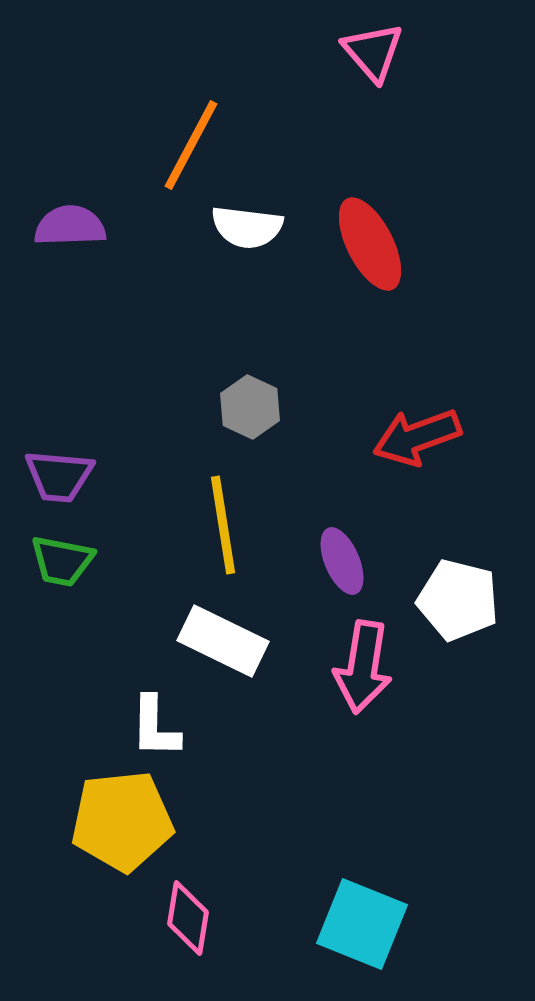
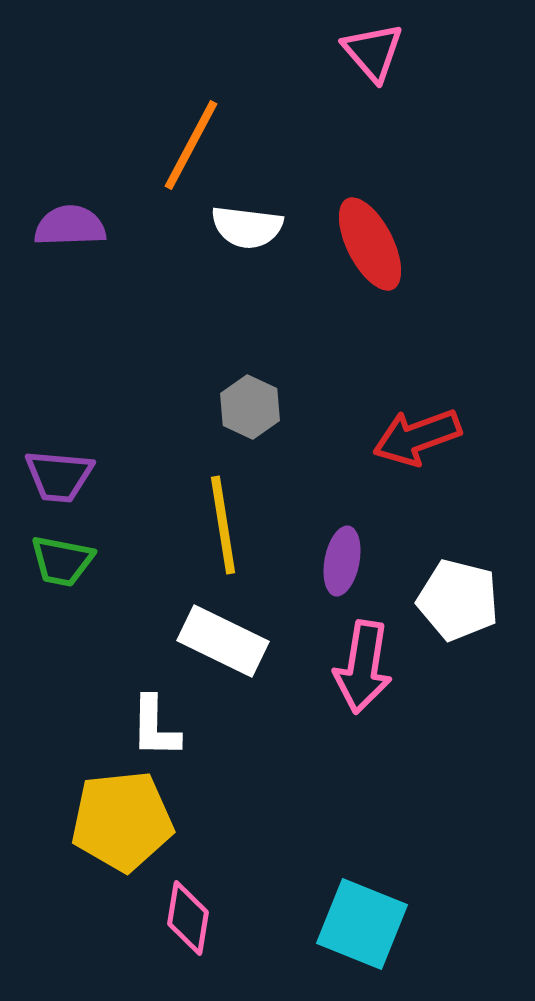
purple ellipse: rotated 34 degrees clockwise
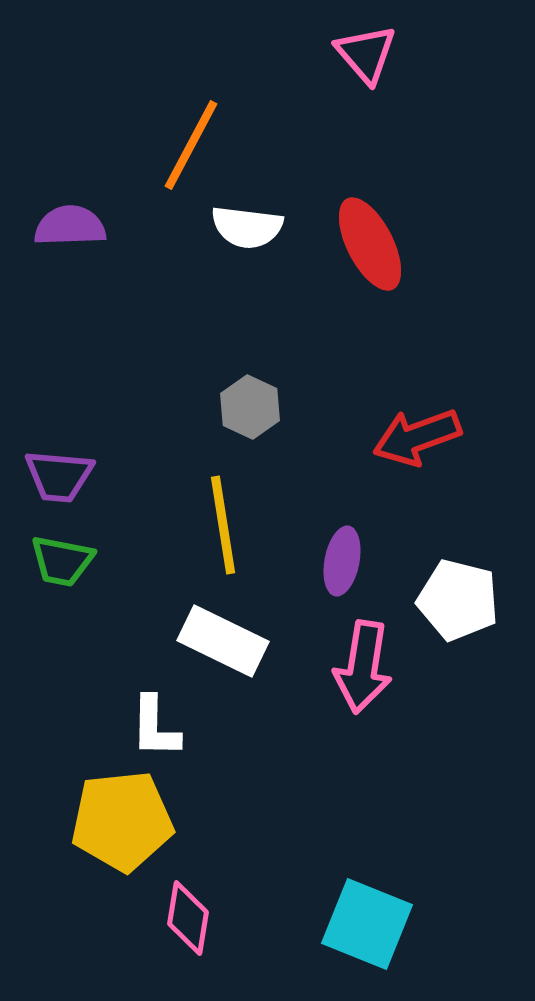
pink triangle: moved 7 px left, 2 px down
cyan square: moved 5 px right
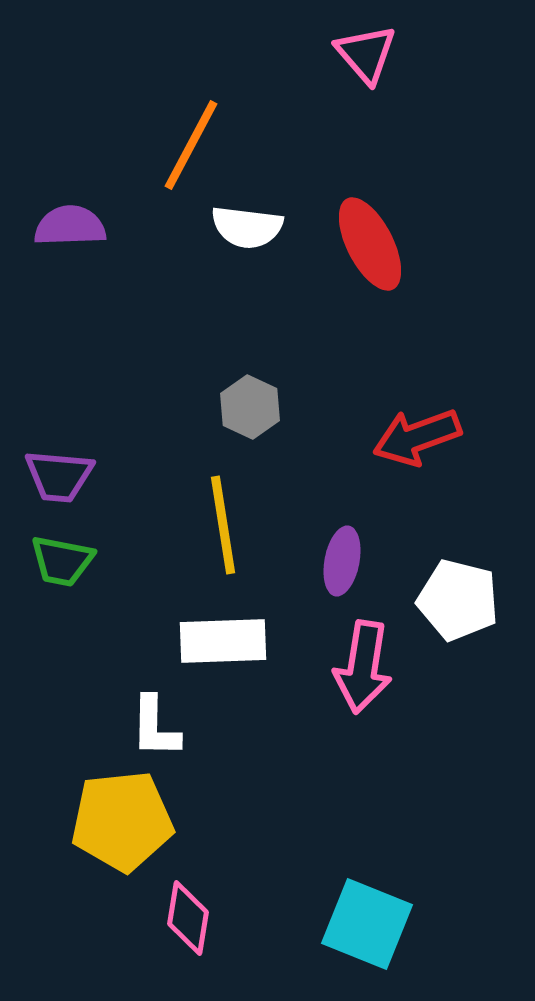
white rectangle: rotated 28 degrees counterclockwise
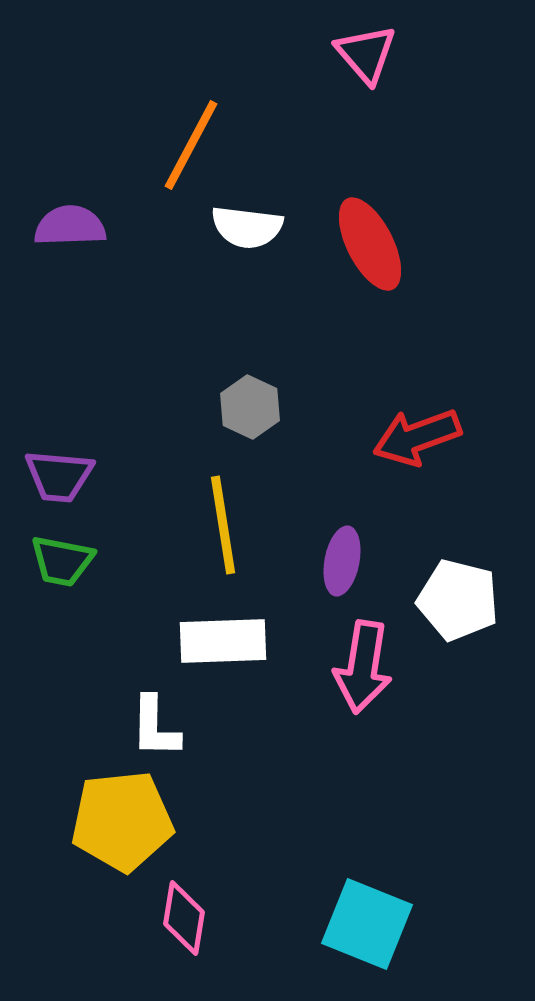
pink diamond: moved 4 px left
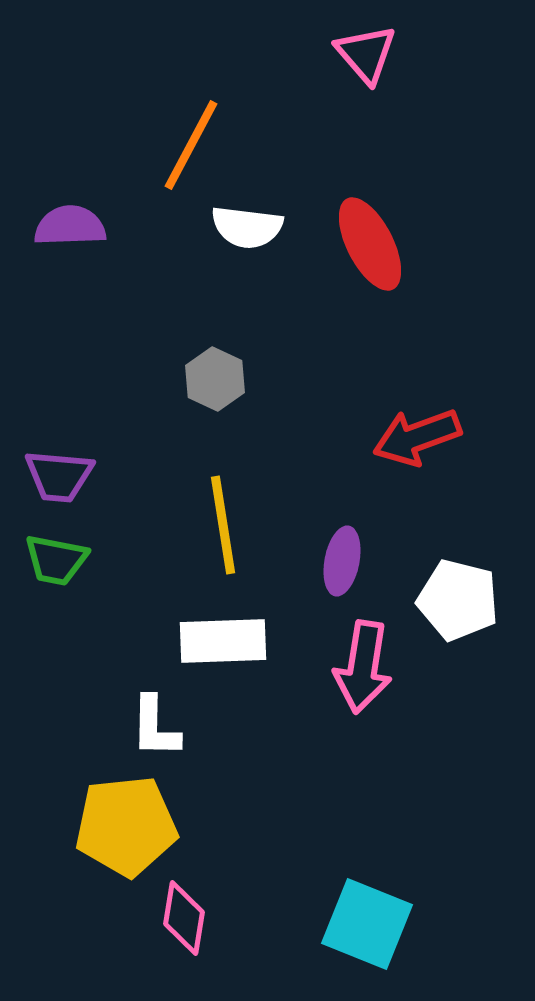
gray hexagon: moved 35 px left, 28 px up
green trapezoid: moved 6 px left, 1 px up
yellow pentagon: moved 4 px right, 5 px down
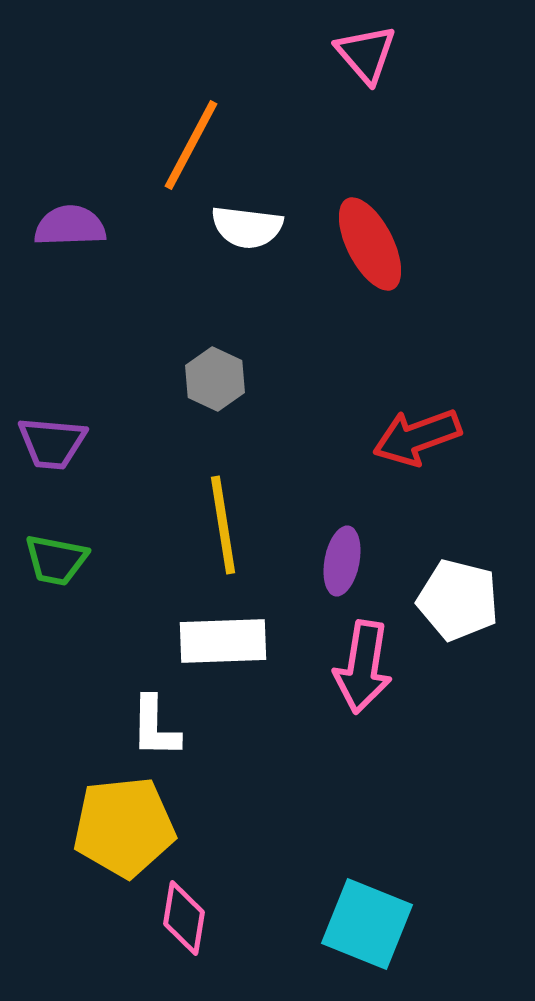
purple trapezoid: moved 7 px left, 33 px up
yellow pentagon: moved 2 px left, 1 px down
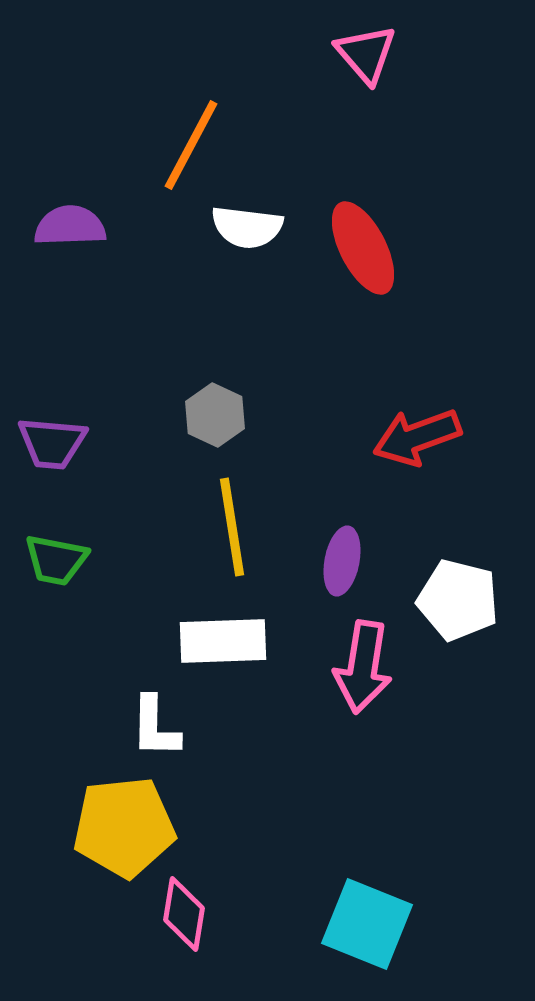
red ellipse: moved 7 px left, 4 px down
gray hexagon: moved 36 px down
yellow line: moved 9 px right, 2 px down
pink diamond: moved 4 px up
